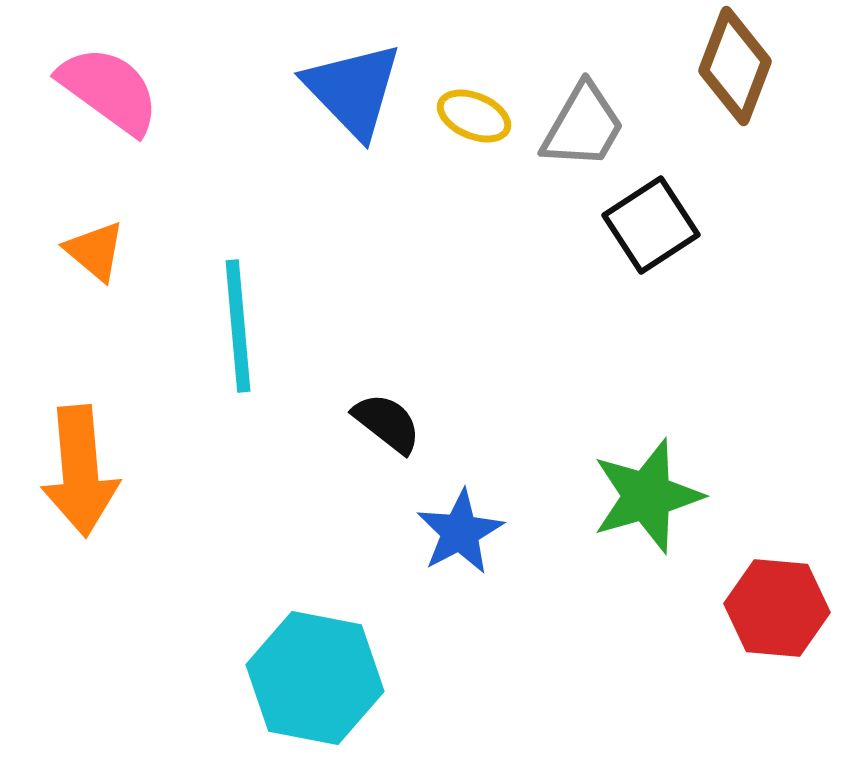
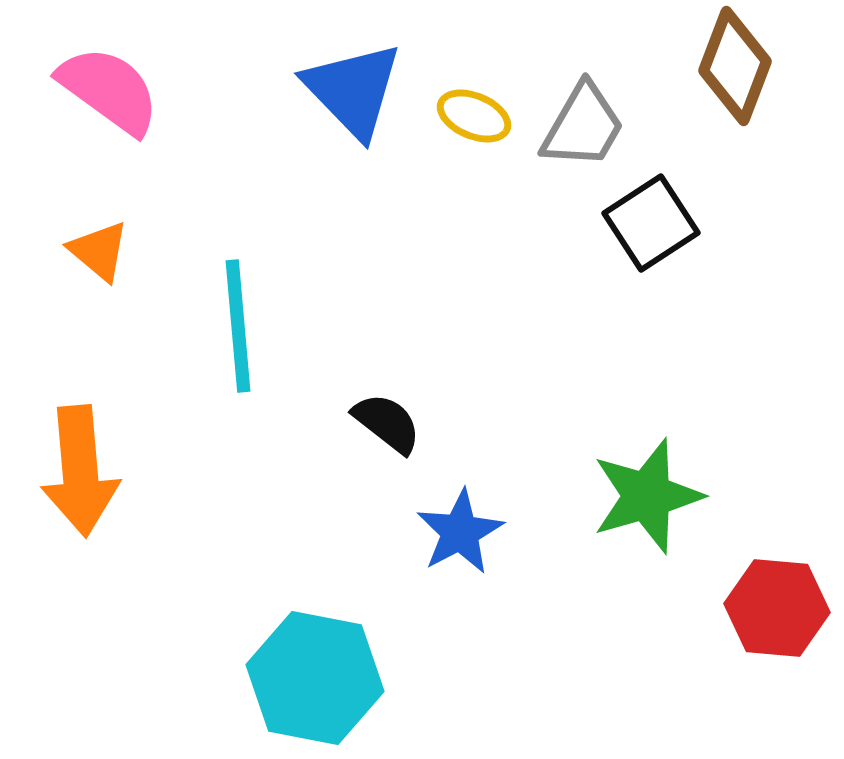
black square: moved 2 px up
orange triangle: moved 4 px right
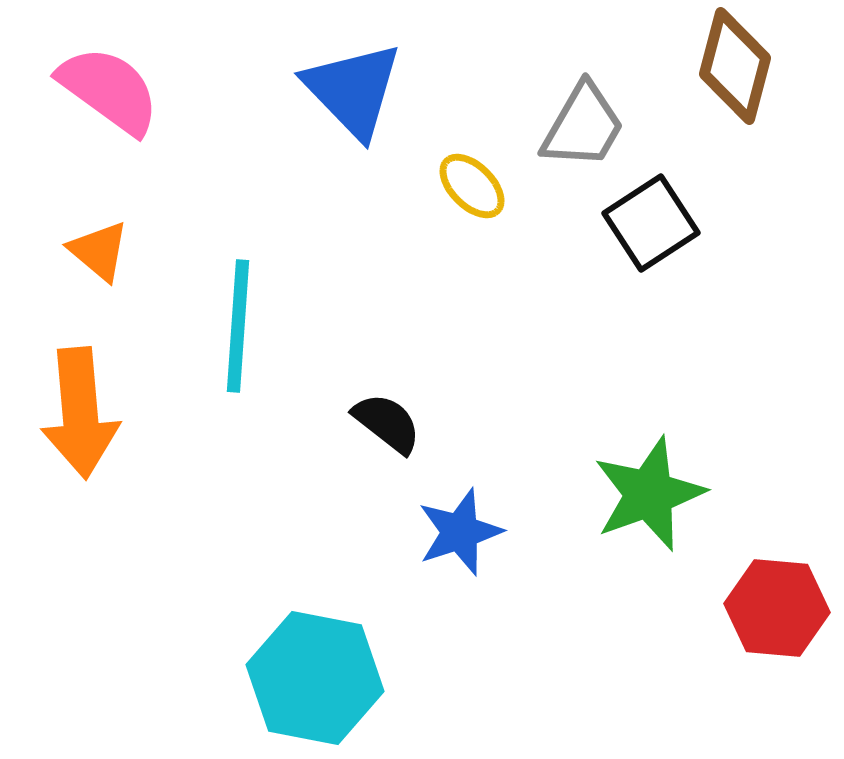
brown diamond: rotated 6 degrees counterclockwise
yellow ellipse: moved 2 px left, 70 px down; rotated 22 degrees clockwise
cyan line: rotated 9 degrees clockwise
orange arrow: moved 58 px up
green star: moved 2 px right, 2 px up; rotated 4 degrees counterclockwise
blue star: rotated 10 degrees clockwise
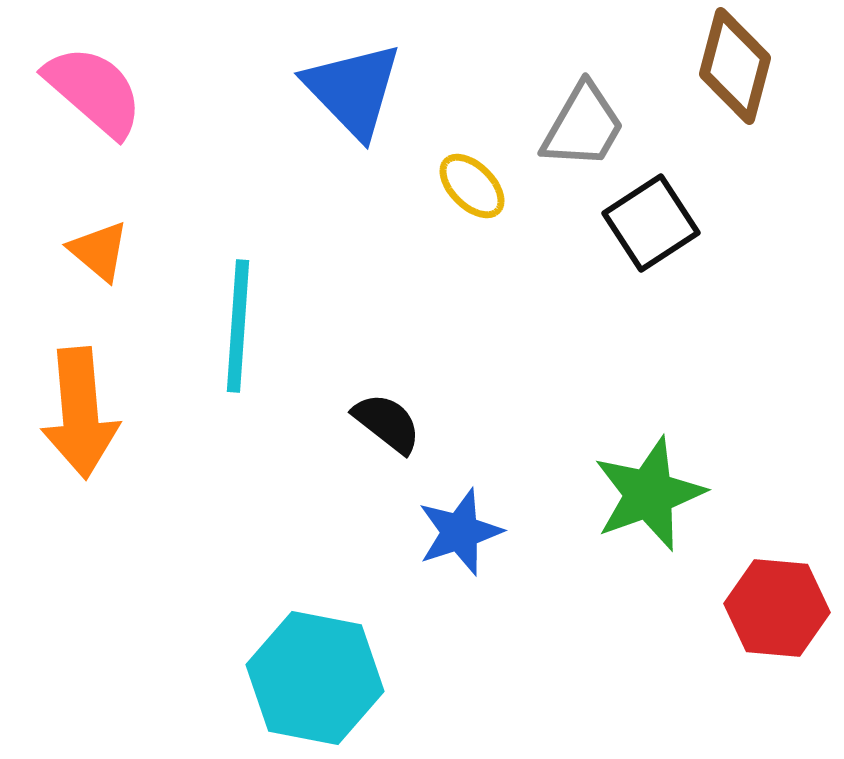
pink semicircle: moved 15 px left, 1 px down; rotated 5 degrees clockwise
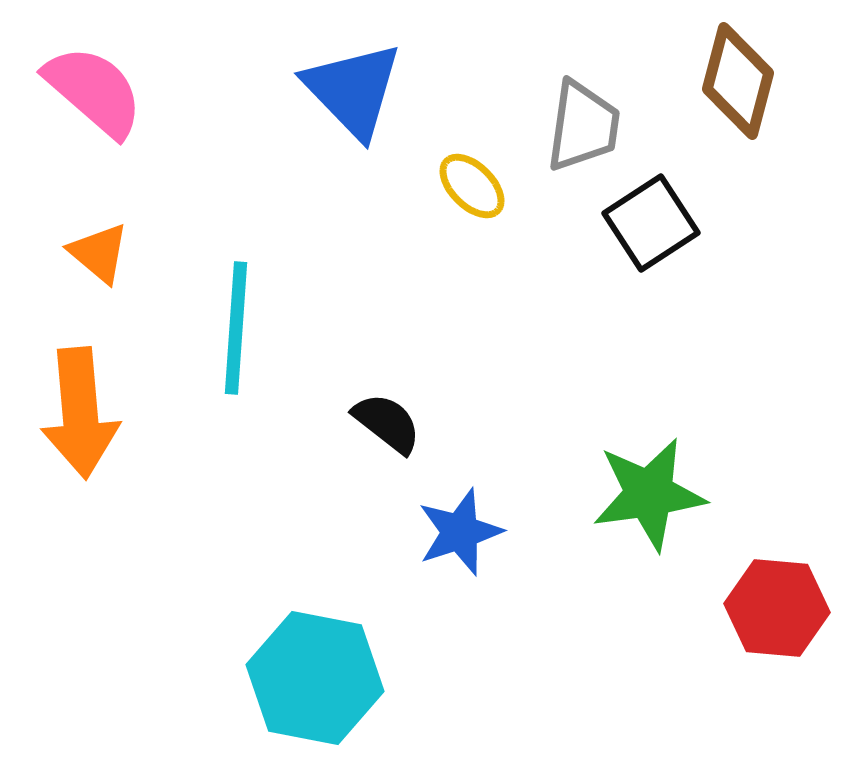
brown diamond: moved 3 px right, 15 px down
gray trapezoid: rotated 22 degrees counterclockwise
orange triangle: moved 2 px down
cyan line: moved 2 px left, 2 px down
green star: rotated 12 degrees clockwise
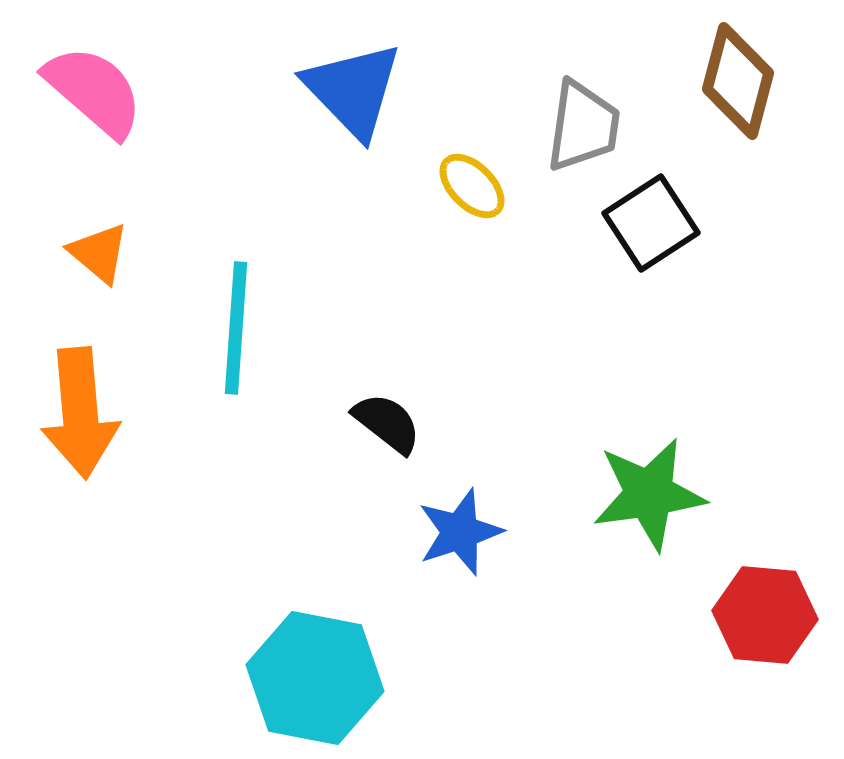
red hexagon: moved 12 px left, 7 px down
